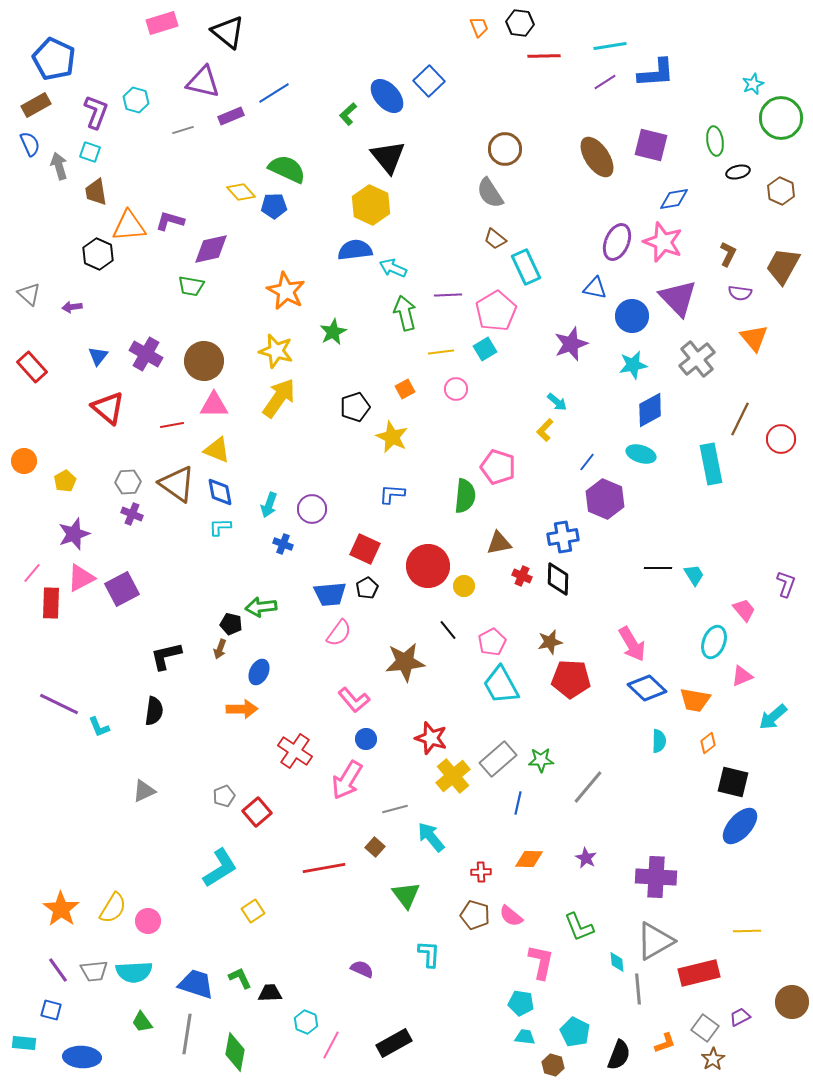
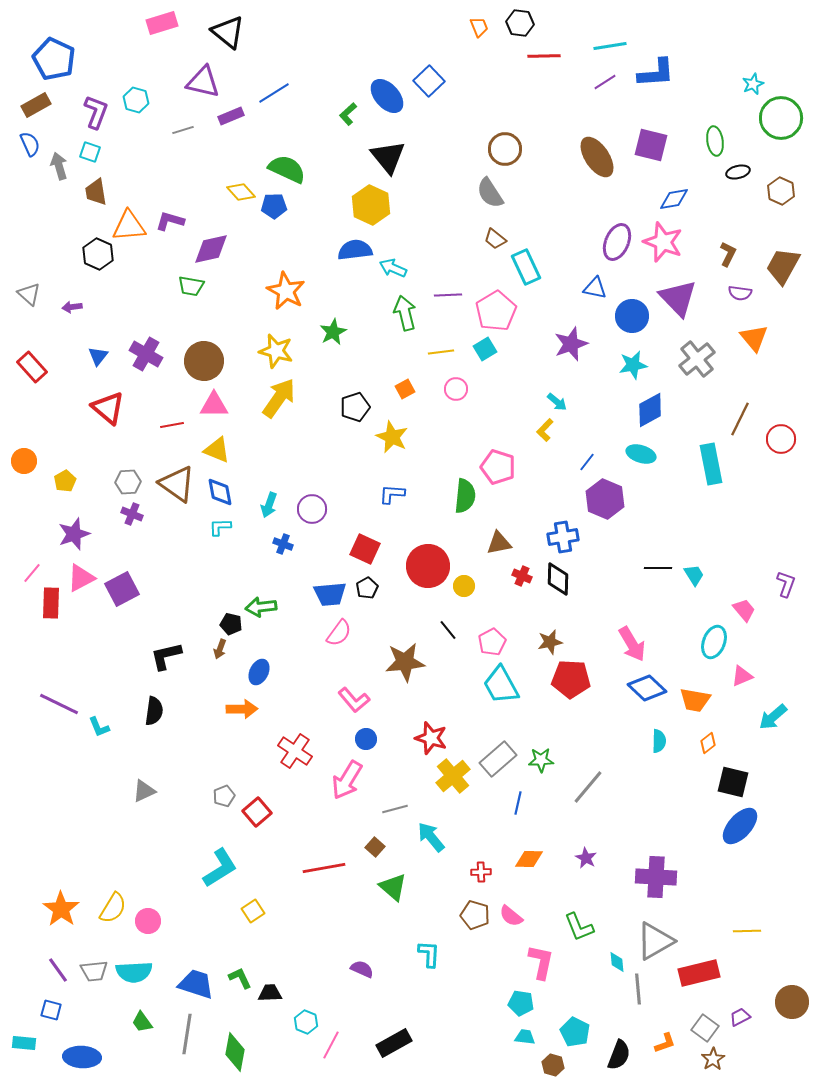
green triangle at (406, 895): moved 13 px left, 8 px up; rotated 12 degrees counterclockwise
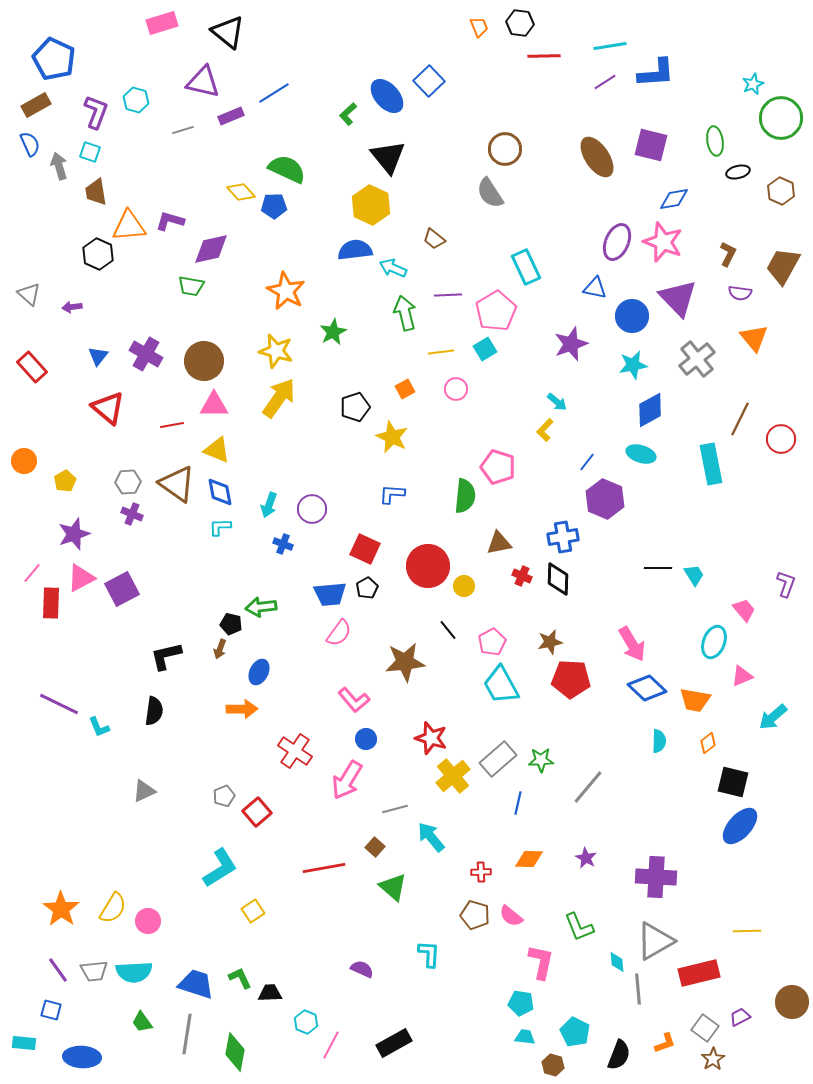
brown trapezoid at (495, 239): moved 61 px left
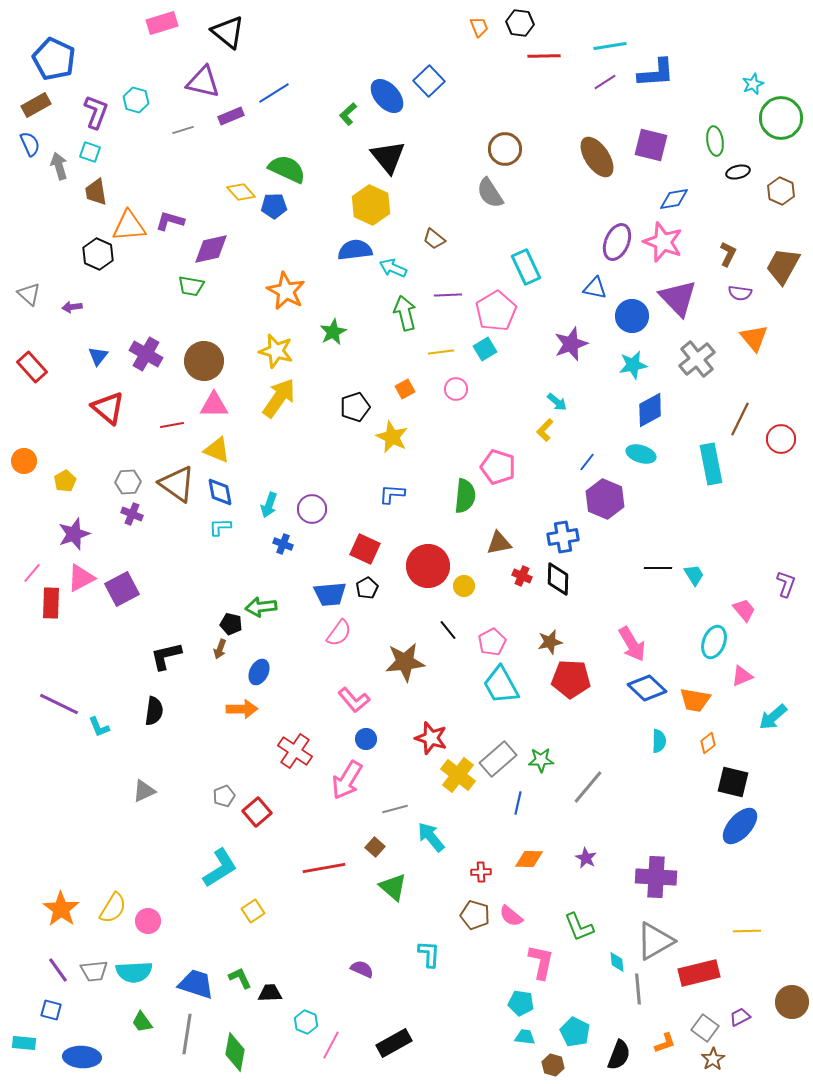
yellow cross at (453, 776): moved 5 px right, 1 px up; rotated 12 degrees counterclockwise
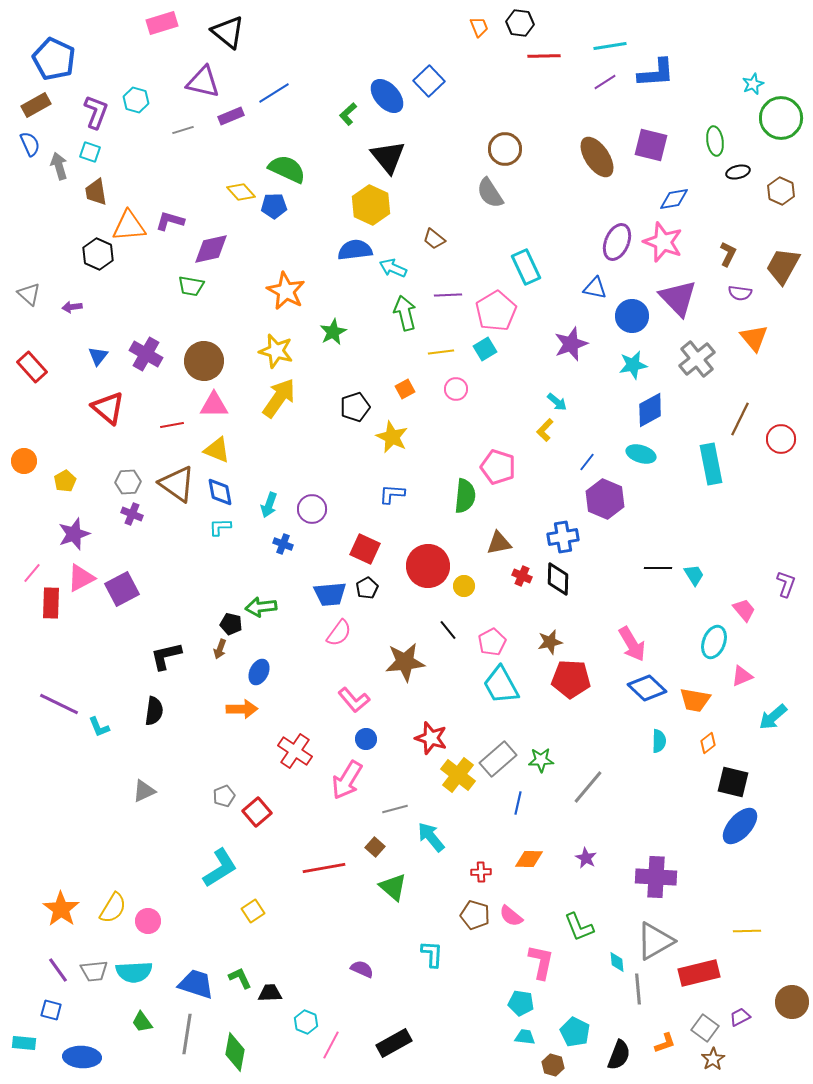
cyan L-shape at (429, 954): moved 3 px right
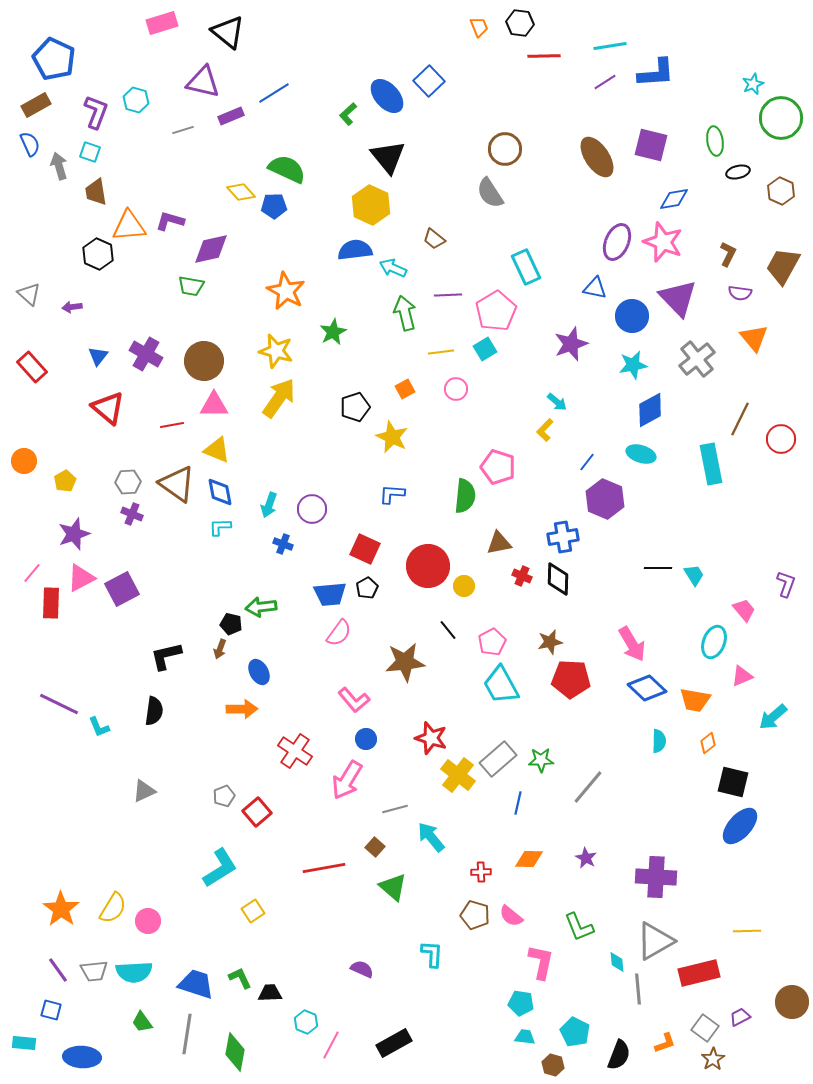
blue ellipse at (259, 672): rotated 55 degrees counterclockwise
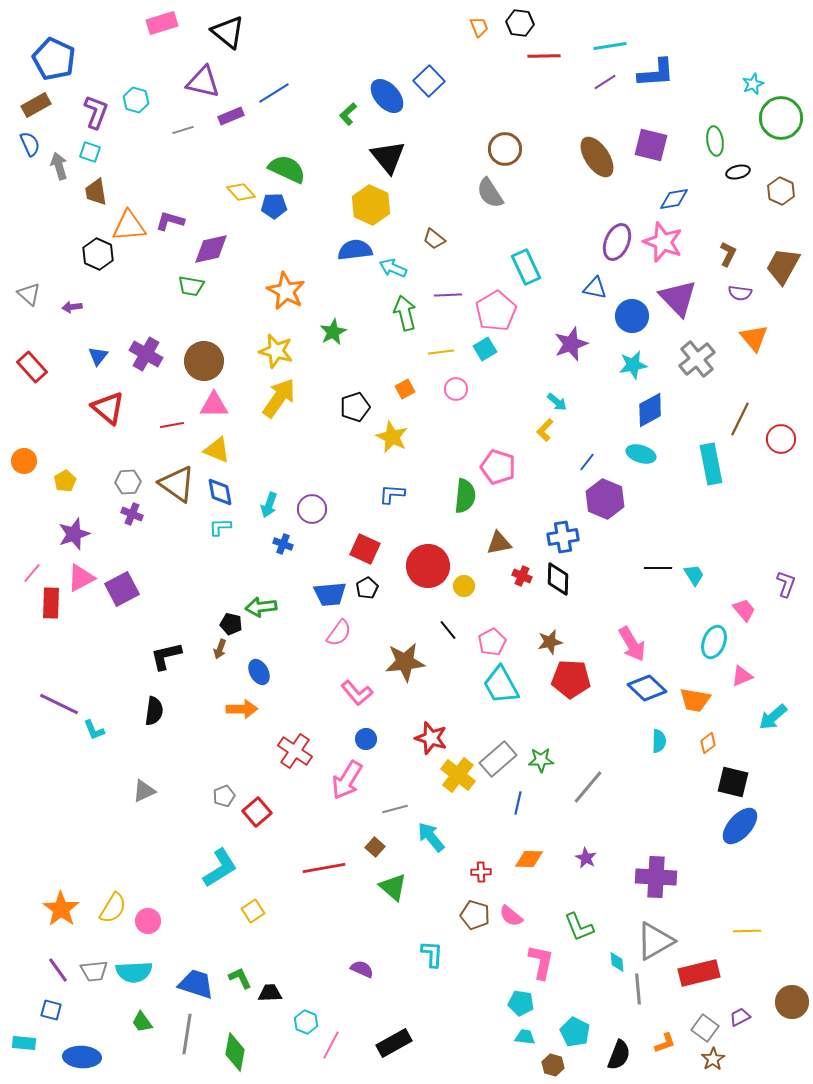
pink L-shape at (354, 700): moved 3 px right, 7 px up
cyan L-shape at (99, 727): moved 5 px left, 3 px down
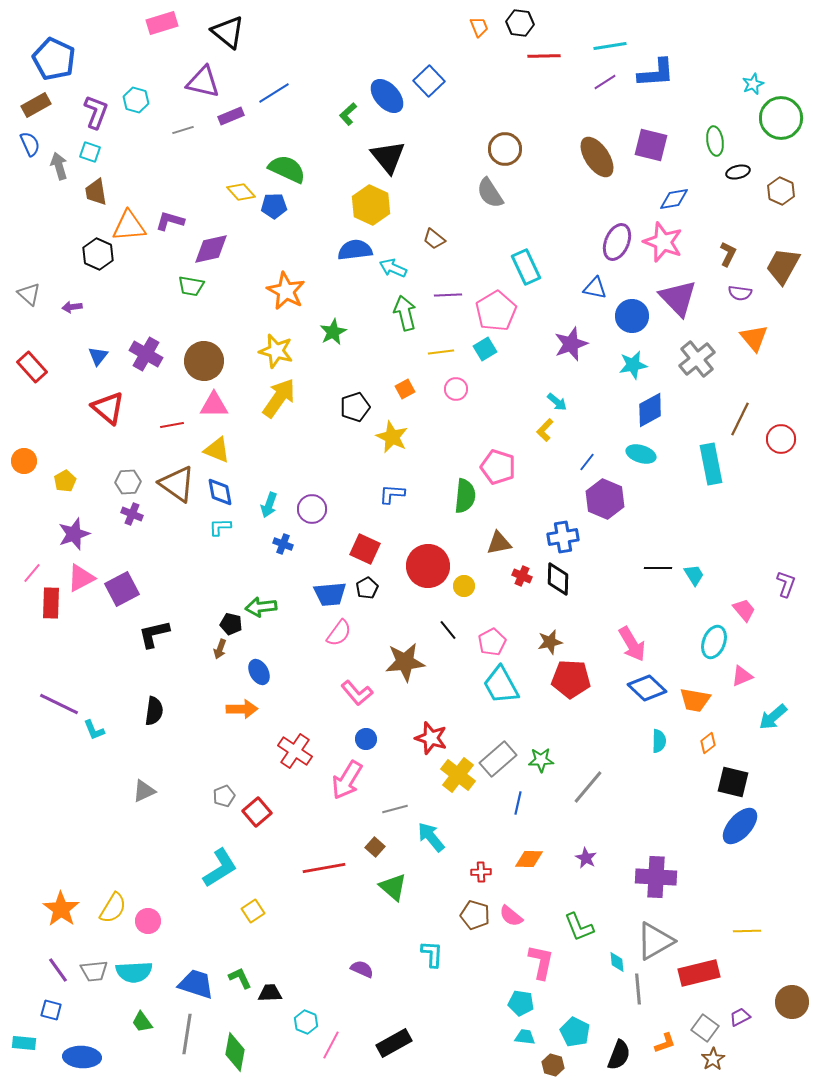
black L-shape at (166, 656): moved 12 px left, 22 px up
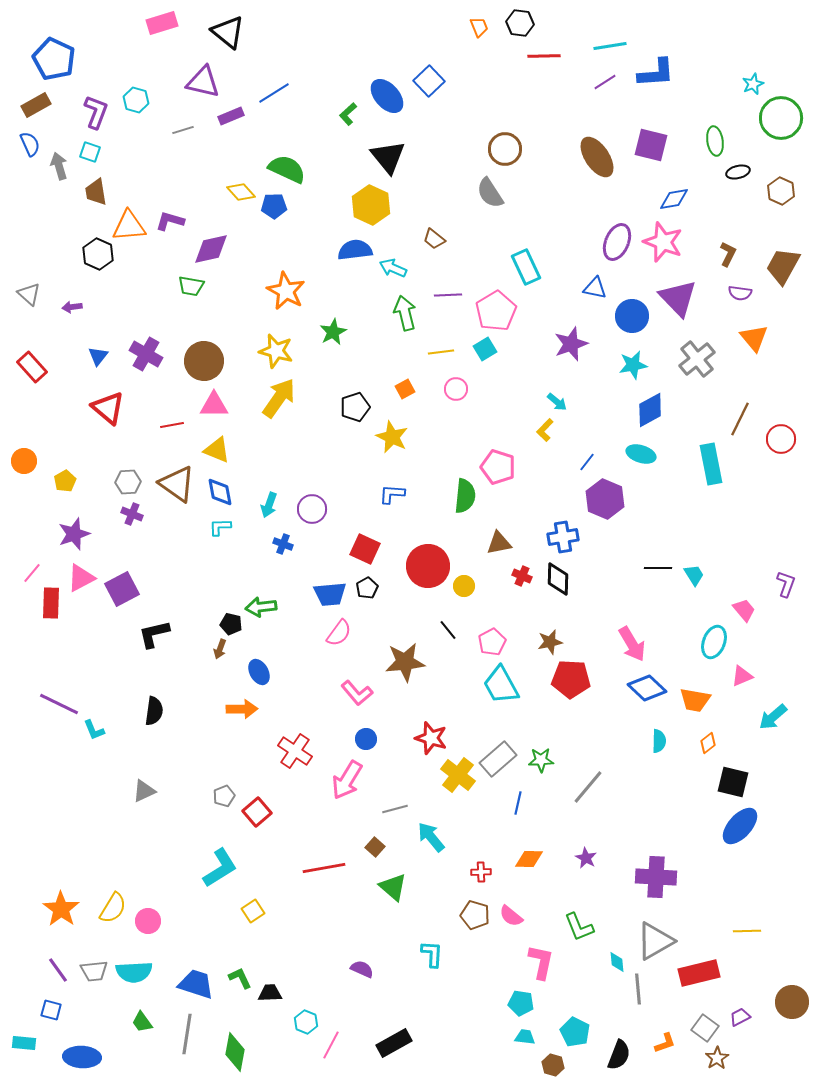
brown star at (713, 1059): moved 4 px right, 1 px up
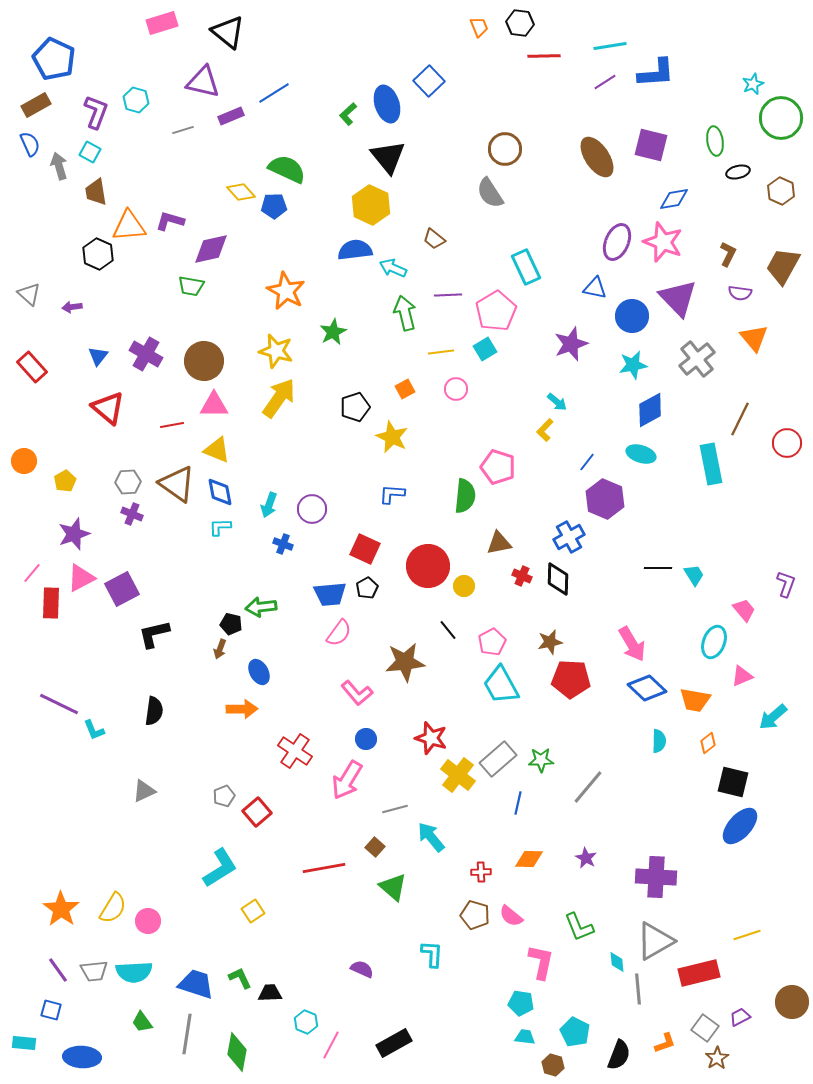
blue ellipse at (387, 96): moved 8 px down; rotated 24 degrees clockwise
cyan square at (90, 152): rotated 10 degrees clockwise
red circle at (781, 439): moved 6 px right, 4 px down
blue cross at (563, 537): moved 6 px right; rotated 20 degrees counterclockwise
yellow line at (747, 931): moved 4 px down; rotated 16 degrees counterclockwise
green diamond at (235, 1052): moved 2 px right
